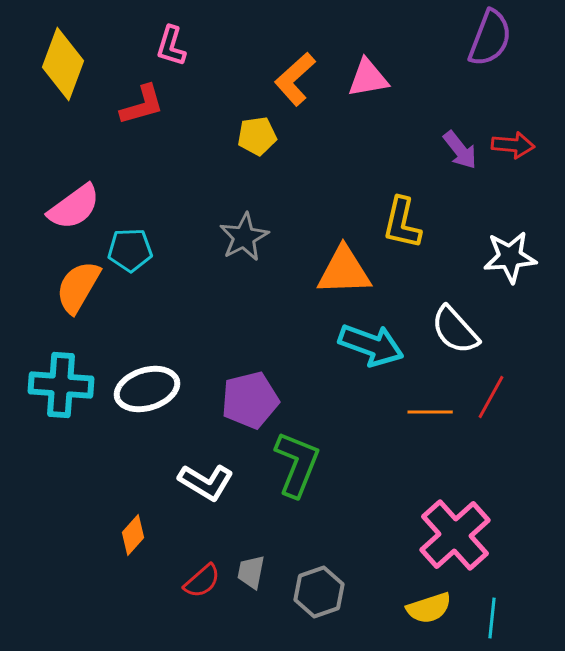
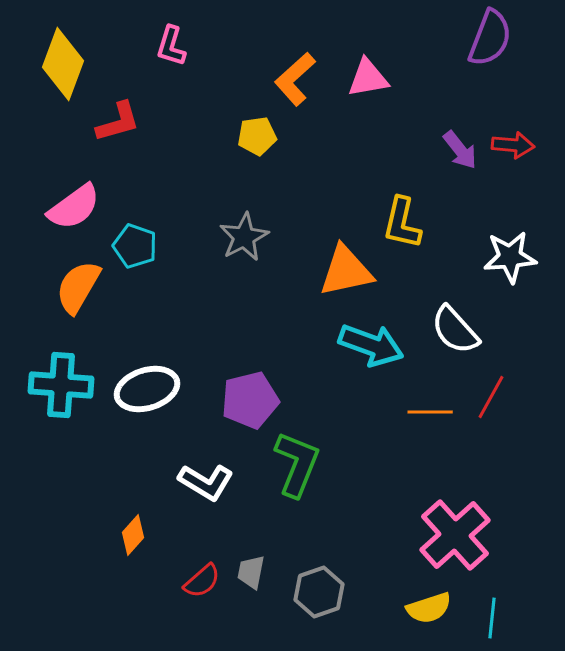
red L-shape: moved 24 px left, 17 px down
cyan pentagon: moved 5 px right, 4 px up; rotated 21 degrees clockwise
orange triangle: moved 2 px right; rotated 10 degrees counterclockwise
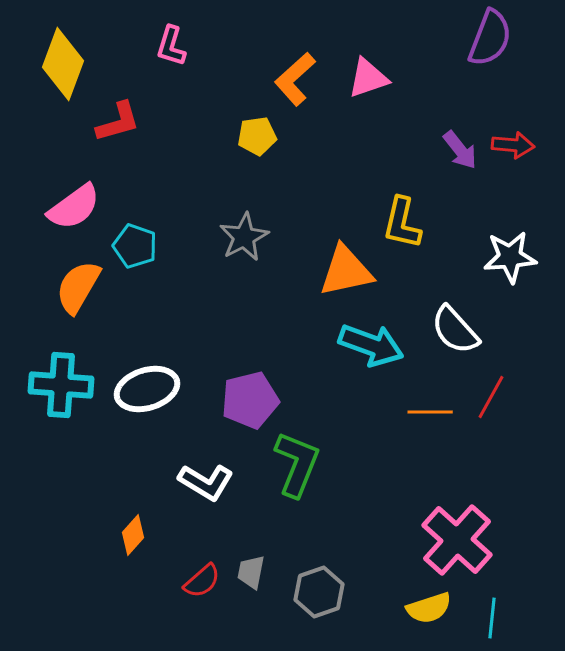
pink triangle: rotated 9 degrees counterclockwise
pink cross: moved 2 px right, 5 px down; rotated 6 degrees counterclockwise
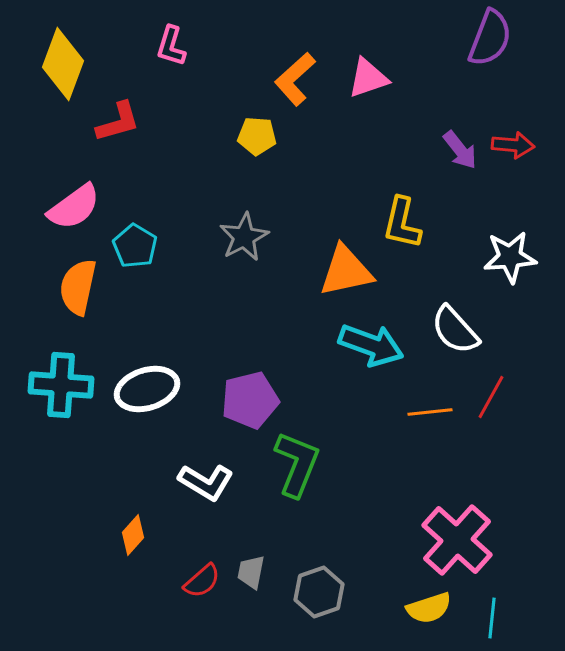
yellow pentagon: rotated 12 degrees clockwise
cyan pentagon: rotated 12 degrees clockwise
orange semicircle: rotated 18 degrees counterclockwise
orange line: rotated 6 degrees counterclockwise
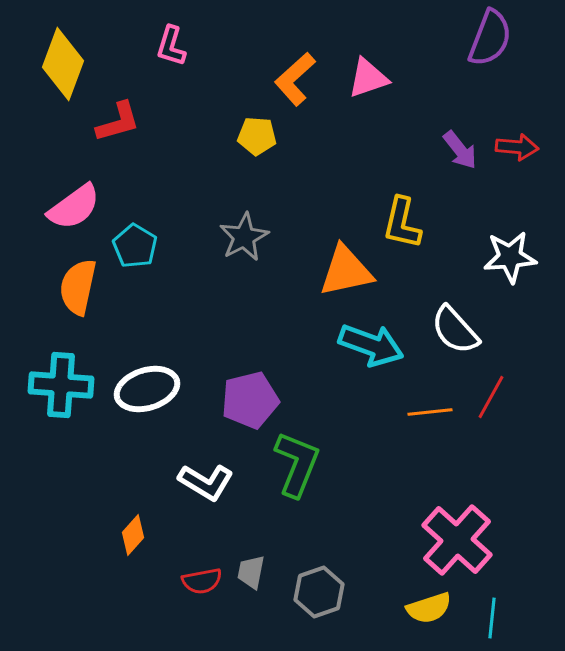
red arrow: moved 4 px right, 2 px down
red semicircle: rotated 30 degrees clockwise
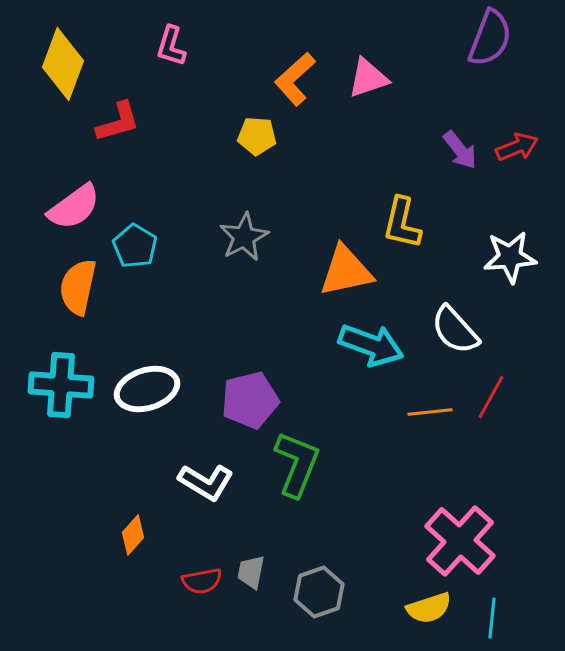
red arrow: rotated 27 degrees counterclockwise
pink cross: moved 3 px right, 1 px down
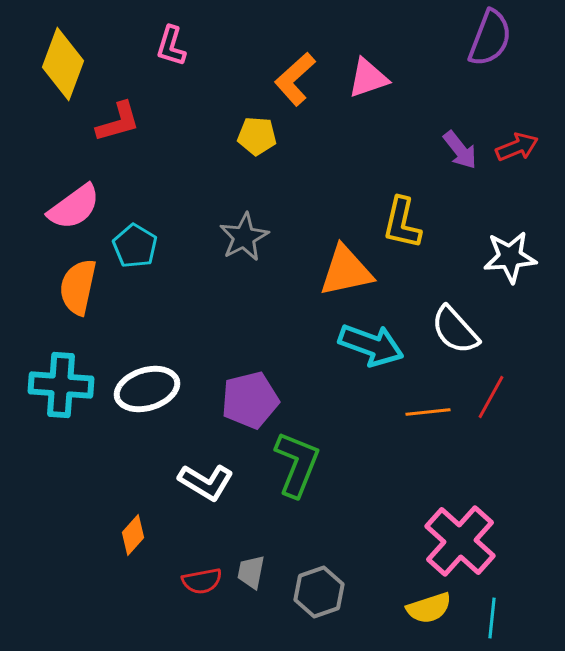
orange line: moved 2 px left
